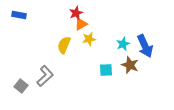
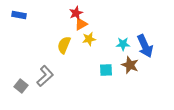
cyan star: rotated 24 degrees clockwise
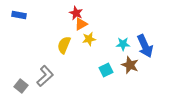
red star: rotated 24 degrees counterclockwise
cyan square: rotated 24 degrees counterclockwise
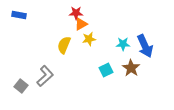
red star: rotated 24 degrees counterclockwise
brown star: moved 1 px right, 3 px down; rotated 12 degrees clockwise
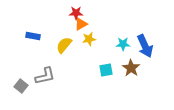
blue rectangle: moved 14 px right, 21 px down
yellow semicircle: rotated 18 degrees clockwise
cyan square: rotated 16 degrees clockwise
gray L-shape: rotated 30 degrees clockwise
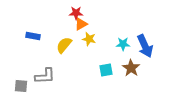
yellow star: rotated 24 degrees clockwise
gray L-shape: rotated 10 degrees clockwise
gray square: rotated 32 degrees counterclockwise
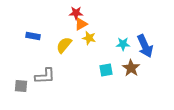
yellow star: moved 1 px up
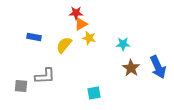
blue rectangle: moved 1 px right, 1 px down
blue arrow: moved 13 px right, 21 px down
cyan square: moved 12 px left, 23 px down
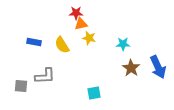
orange triangle: rotated 16 degrees clockwise
blue rectangle: moved 5 px down
yellow semicircle: moved 2 px left; rotated 72 degrees counterclockwise
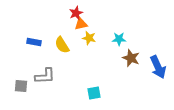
red star: rotated 24 degrees counterclockwise
cyan star: moved 4 px left, 5 px up
brown star: moved 10 px up; rotated 12 degrees counterclockwise
